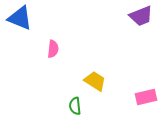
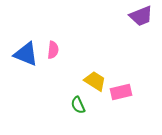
blue triangle: moved 6 px right, 36 px down
pink semicircle: moved 1 px down
pink rectangle: moved 25 px left, 5 px up
green semicircle: moved 3 px right, 1 px up; rotated 18 degrees counterclockwise
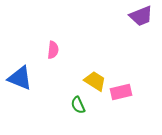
blue triangle: moved 6 px left, 24 px down
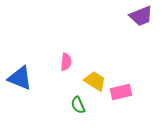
pink semicircle: moved 13 px right, 12 px down
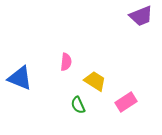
pink rectangle: moved 5 px right, 10 px down; rotated 20 degrees counterclockwise
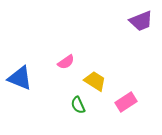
purple trapezoid: moved 5 px down
pink semicircle: rotated 48 degrees clockwise
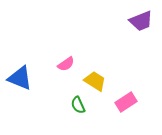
pink semicircle: moved 2 px down
